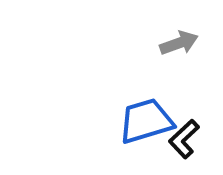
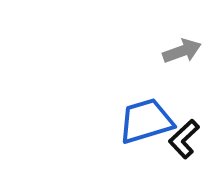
gray arrow: moved 3 px right, 8 px down
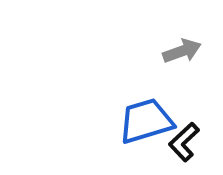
black L-shape: moved 3 px down
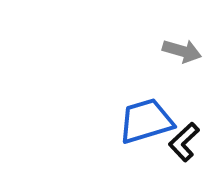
gray arrow: rotated 36 degrees clockwise
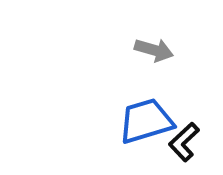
gray arrow: moved 28 px left, 1 px up
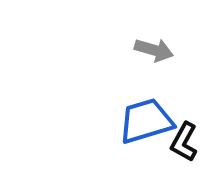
black L-shape: rotated 18 degrees counterclockwise
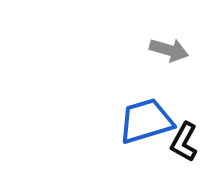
gray arrow: moved 15 px right
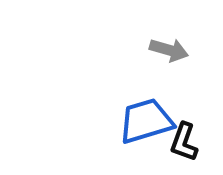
black L-shape: rotated 9 degrees counterclockwise
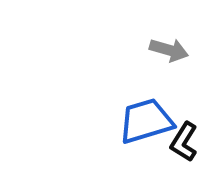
black L-shape: rotated 12 degrees clockwise
